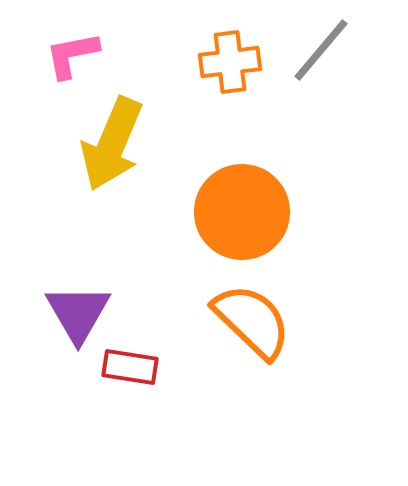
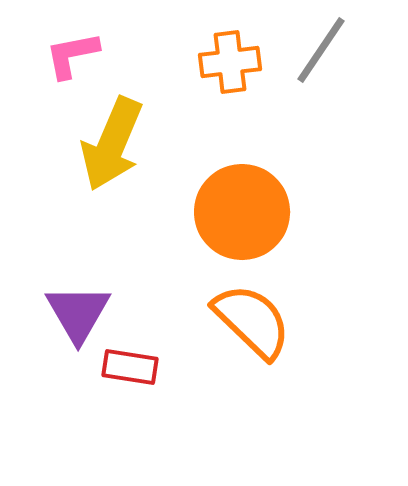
gray line: rotated 6 degrees counterclockwise
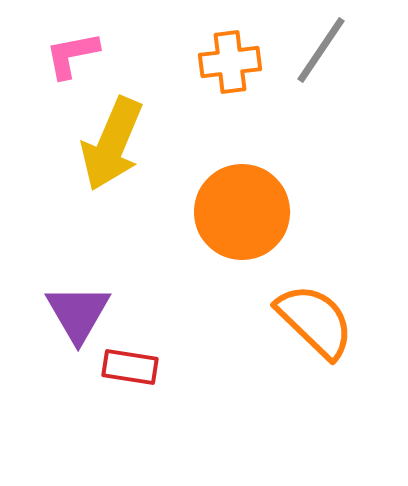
orange semicircle: moved 63 px right
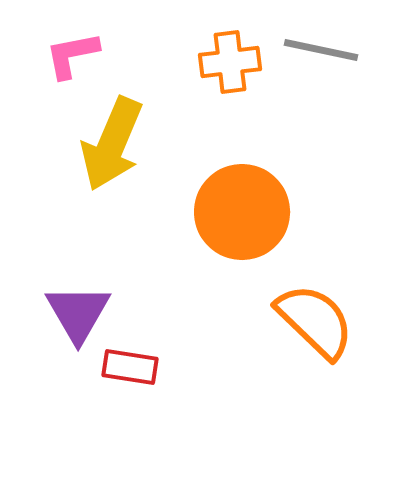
gray line: rotated 68 degrees clockwise
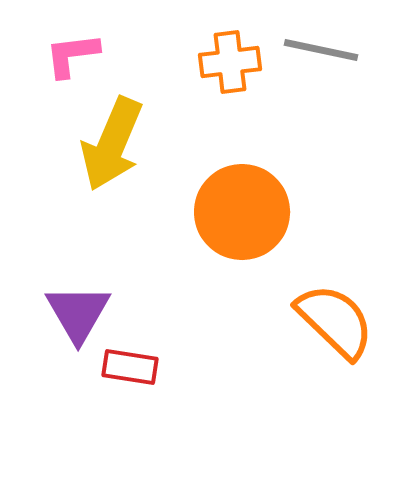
pink L-shape: rotated 4 degrees clockwise
orange semicircle: moved 20 px right
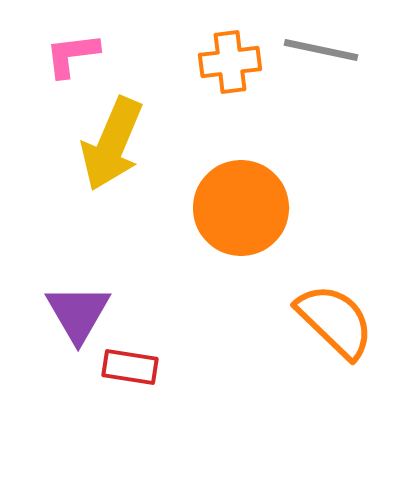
orange circle: moved 1 px left, 4 px up
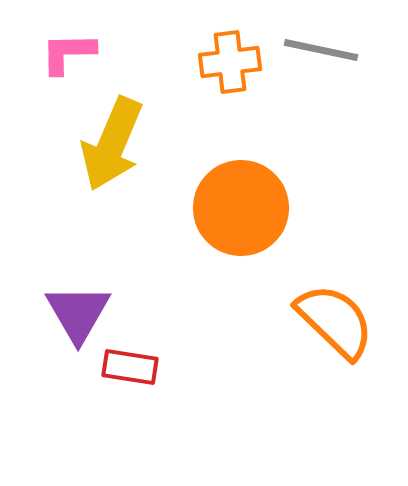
pink L-shape: moved 4 px left, 2 px up; rotated 6 degrees clockwise
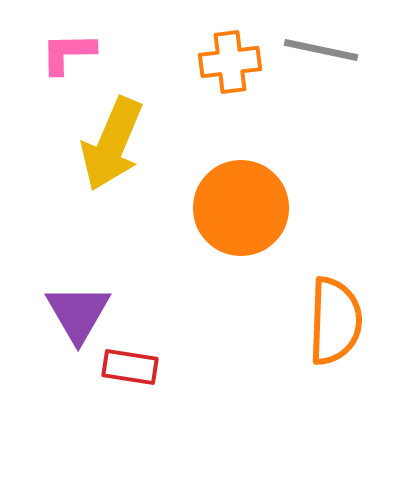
orange semicircle: rotated 48 degrees clockwise
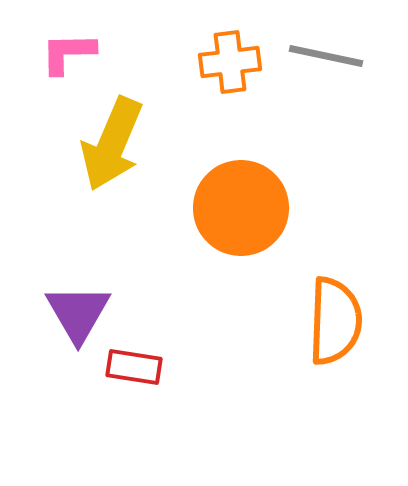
gray line: moved 5 px right, 6 px down
red rectangle: moved 4 px right
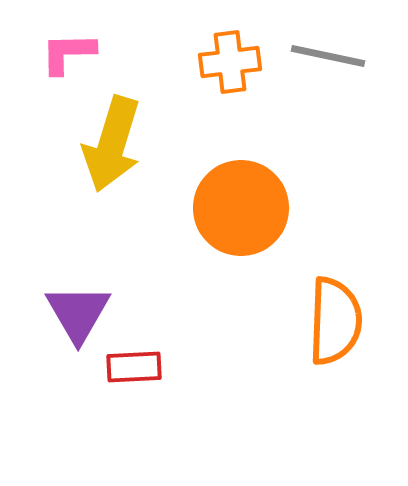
gray line: moved 2 px right
yellow arrow: rotated 6 degrees counterclockwise
red rectangle: rotated 12 degrees counterclockwise
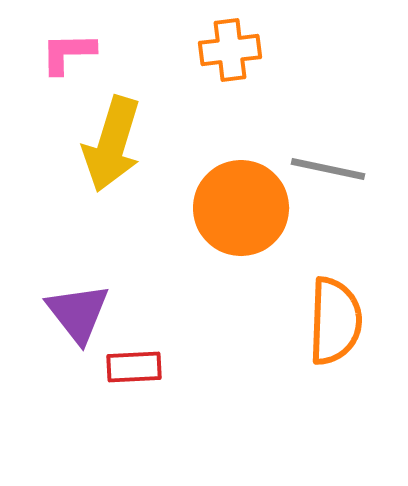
gray line: moved 113 px down
orange cross: moved 12 px up
purple triangle: rotated 8 degrees counterclockwise
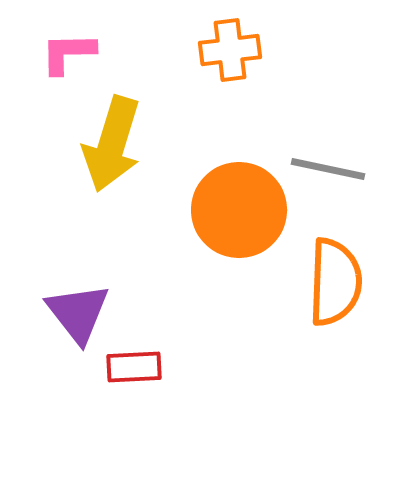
orange circle: moved 2 px left, 2 px down
orange semicircle: moved 39 px up
